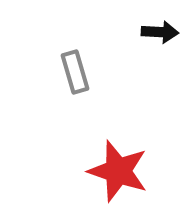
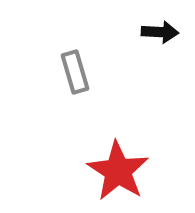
red star: rotated 14 degrees clockwise
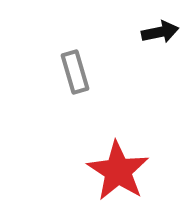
black arrow: rotated 15 degrees counterclockwise
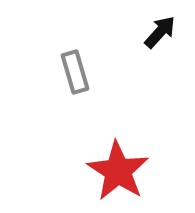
black arrow: rotated 36 degrees counterclockwise
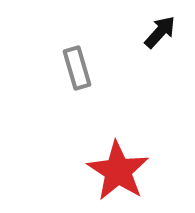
gray rectangle: moved 2 px right, 4 px up
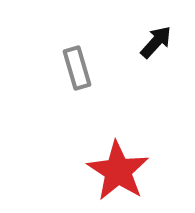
black arrow: moved 4 px left, 10 px down
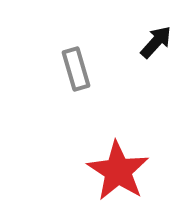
gray rectangle: moved 1 px left, 1 px down
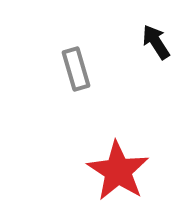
black arrow: rotated 75 degrees counterclockwise
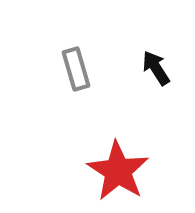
black arrow: moved 26 px down
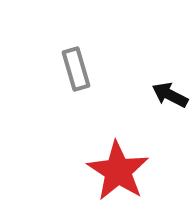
black arrow: moved 14 px right, 27 px down; rotated 30 degrees counterclockwise
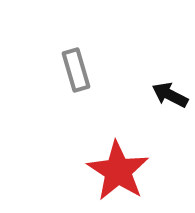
gray rectangle: moved 1 px down
